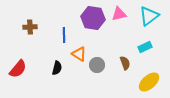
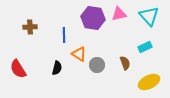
cyan triangle: rotated 35 degrees counterclockwise
red semicircle: rotated 108 degrees clockwise
yellow ellipse: rotated 15 degrees clockwise
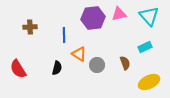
purple hexagon: rotated 15 degrees counterclockwise
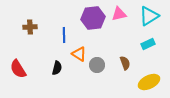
cyan triangle: rotated 40 degrees clockwise
cyan rectangle: moved 3 px right, 3 px up
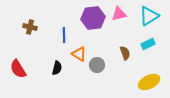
brown cross: rotated 16 degrees clockwise
brown semicircle: moved 10 px up
